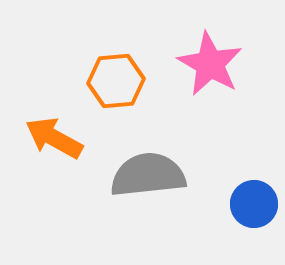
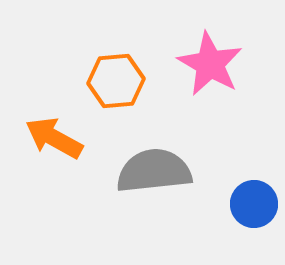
gray semicircle: moved 6 px right, 4 px up
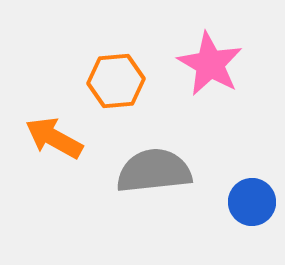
blue circle: moved 2 px left, 2 px up
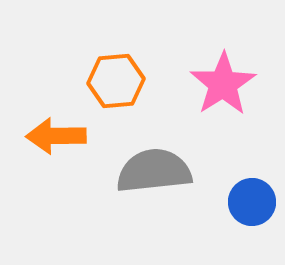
pink star: moved 13 px right, 20 px down; rotated 10 degrees clockwise
orange arrow: moved 2 px right, 2 px up; rotated 30 degrees counterclockwise
